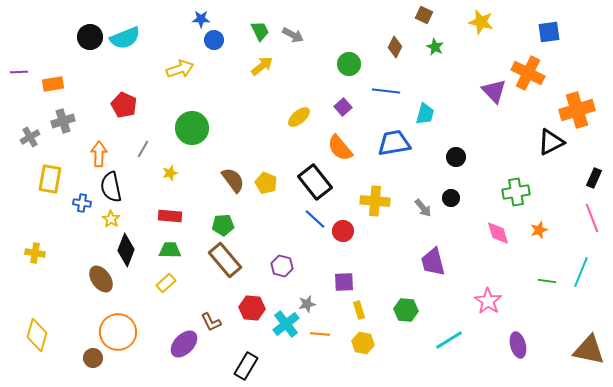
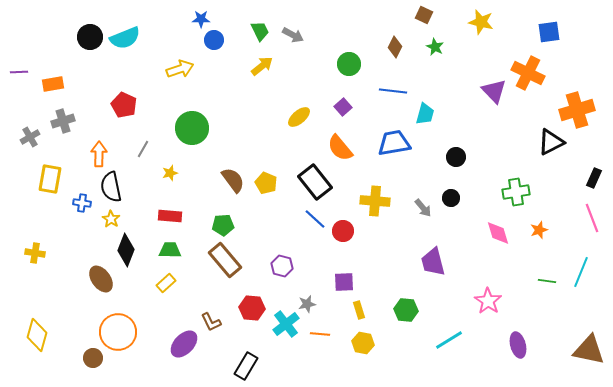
blue line at (386, 91): moved 7 px right
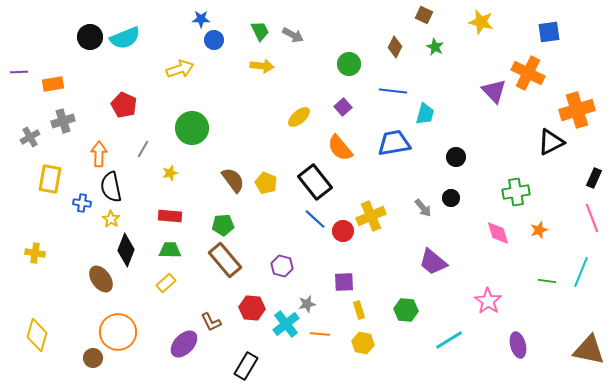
yellow arrow at (262, 66): rotated 45 degrees clockwise
yellow cross at (375, 201): moved 4 px left, 15 px down; rotated 28 degrees counterclockwise
purple trapezoid at (433, 262): rotated 36 degrees counterclockwise
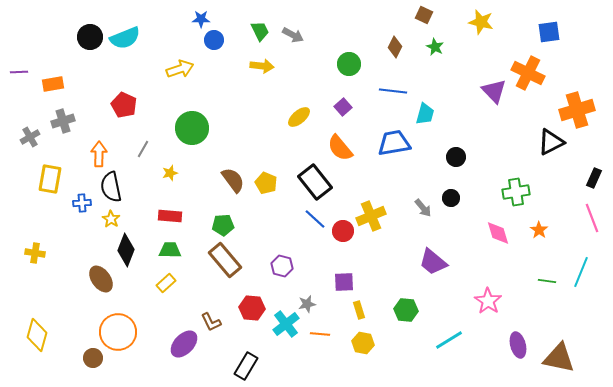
blue cross at (82, 203): rotated 12 degrees counterclockwise
orange star at (539, 230): rotated 18 degrees counterclockwise
brown triangle at (589, 350): moved 30 px left, 8 px down
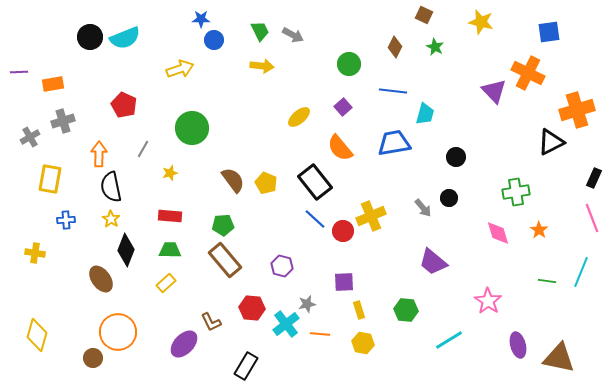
black circle at (451, 198): moved 2 px left
blue cross at (82, 203): moved 16 px left, 17 px down
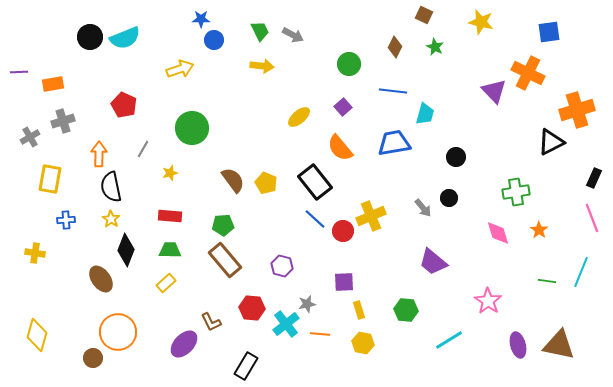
brown triangle at (559, 358): moved 13 px up
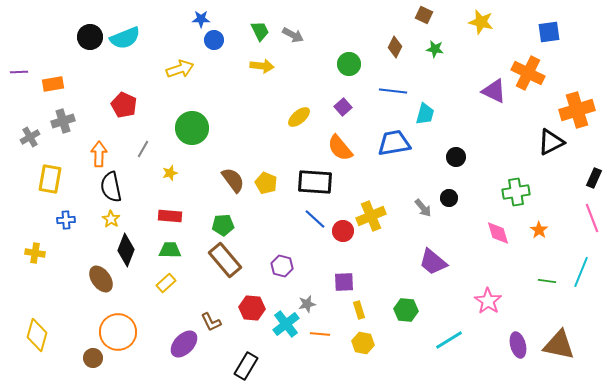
green star at (435, 47): moved 2 px down; rotated 18 degrees counterclockwise
purple triangle at (494, 91): rotated 20 degrees counterclockwise
black rectangle at (315, 182): rotated 48 degrees counterclockwise
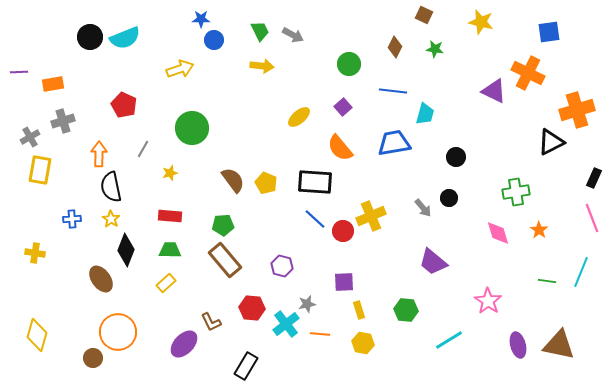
yellow rectangle at (50, 179): moved 10 px left, 9 px up
blue cross at (66, 220): moved 6 px right, 1 px up
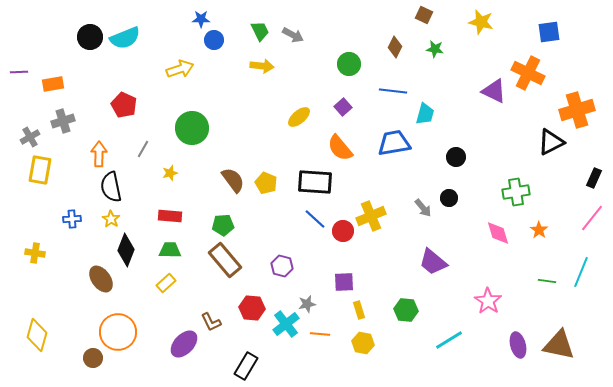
pink line at (592, 218): rotated 60 degrees clockwise
